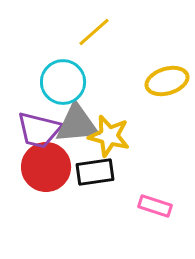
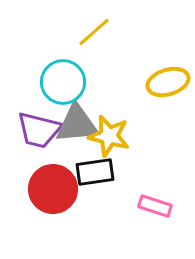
yellow ellipse: moved 1 px right, 1 px down
red circle: moved 7 px right, 22 px down
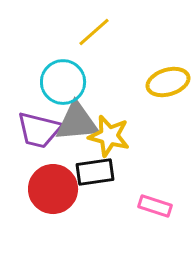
gray triangle: moved 2 px up
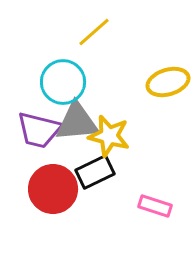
black rectangle: rotated 18 degrees counterclockwise
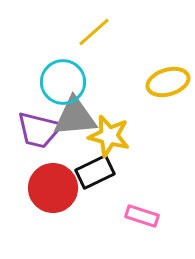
gray triangle: moved 2 px left, 5 px up
red circle: moved 1 px up
pink rectangle: moved 13 px left, 10 px down
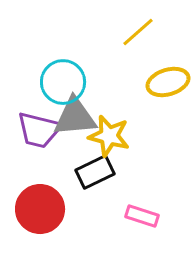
yellow line: moved 44 px right
red circle: moved 13 px left, 21 px down
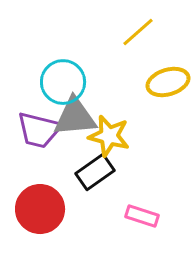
black rectangle: rotated 9 degrees counterclockwise
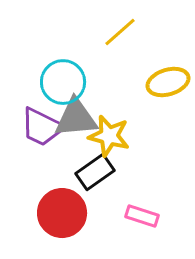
yellow line: moved 18 px left
gray triangle: moved 1 px right, 1 px down
purple trapezoid: moved 3 px right, 3 px up; rotated 12 degrees clockwise
red circle: moved 22 px right, 4 px down
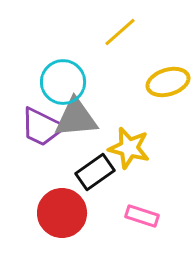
yellow star: moved 20 px right, 12 px down
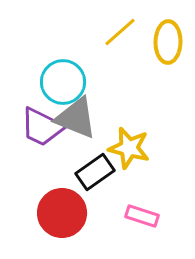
yellow ellipse: moved 40 px up; rotated 72 degrees counterclockwise
gray triangle: rotated 27 degrees clockwise
